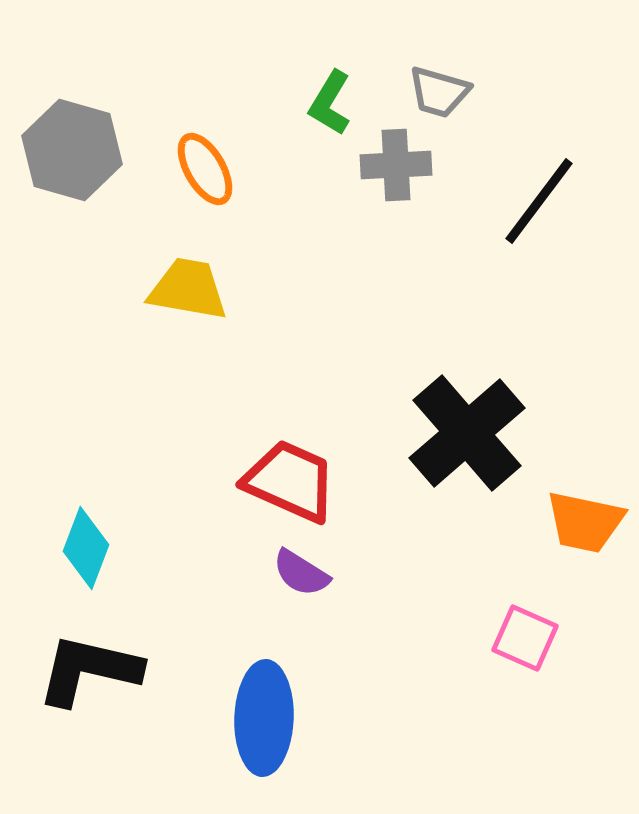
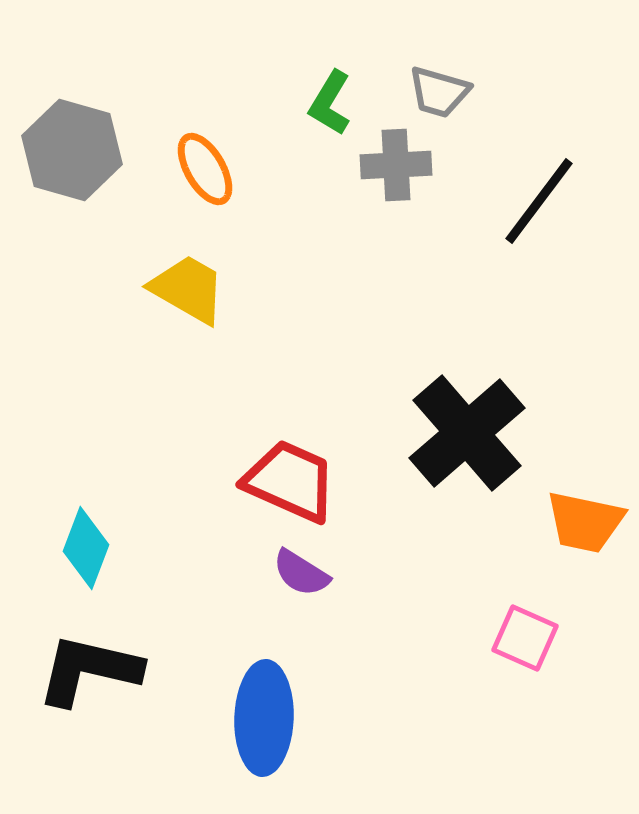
yellow trapezoid: rotated 20 degrees clockwise
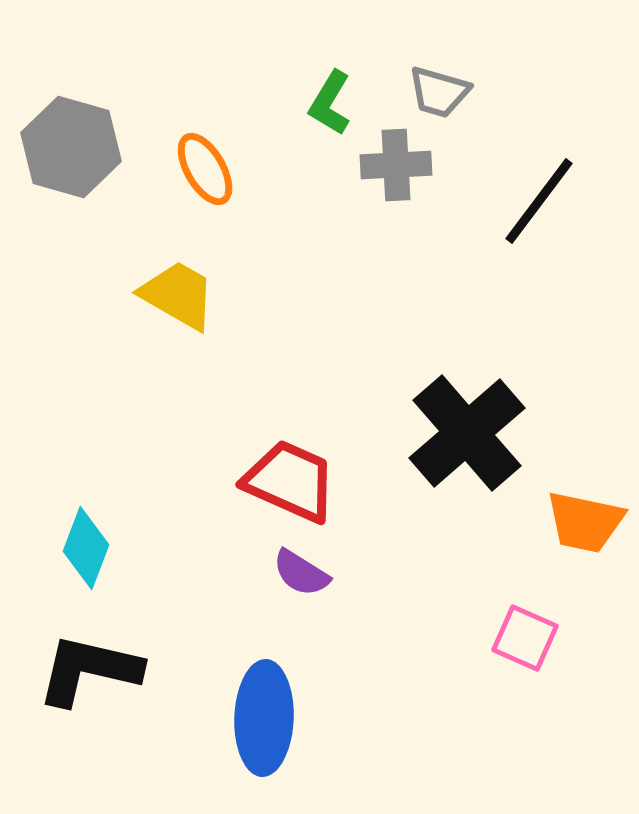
gray hexagon: moved 1 px left, 3 px up
yellow trapezoid: moved 10 px left, 6 px down
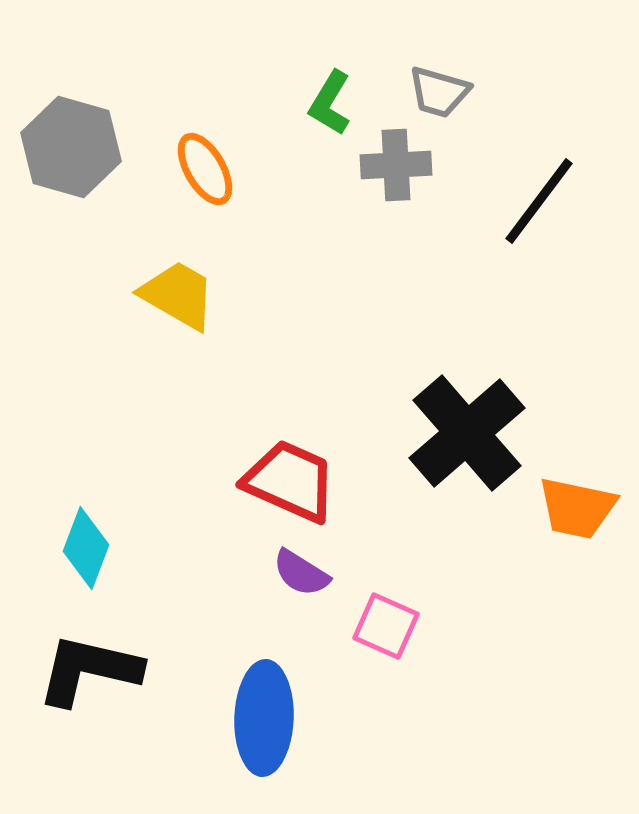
orange trapezoid: moved 8 px left, 14 px up
pink square: moved 139 px left, 12 px up
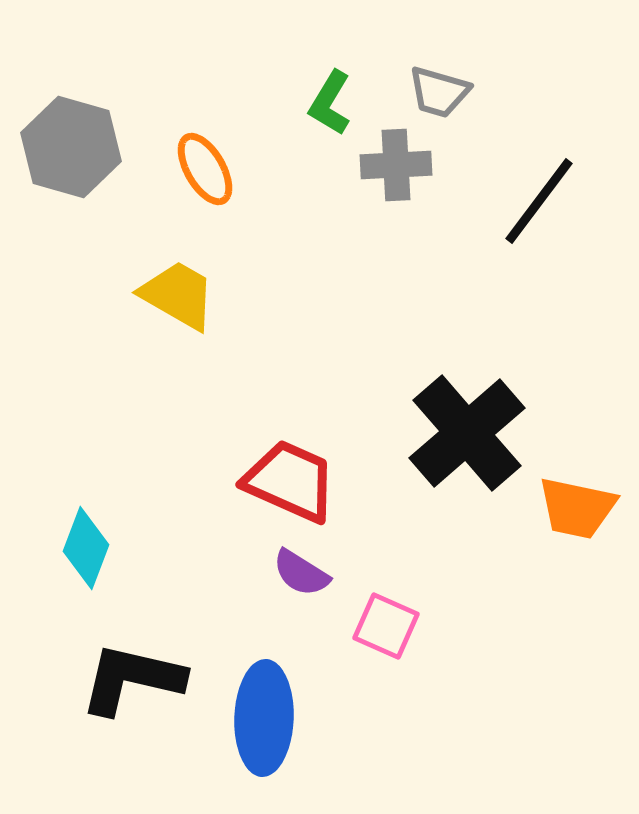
black L-shape: moved 43 px right, 9 px down
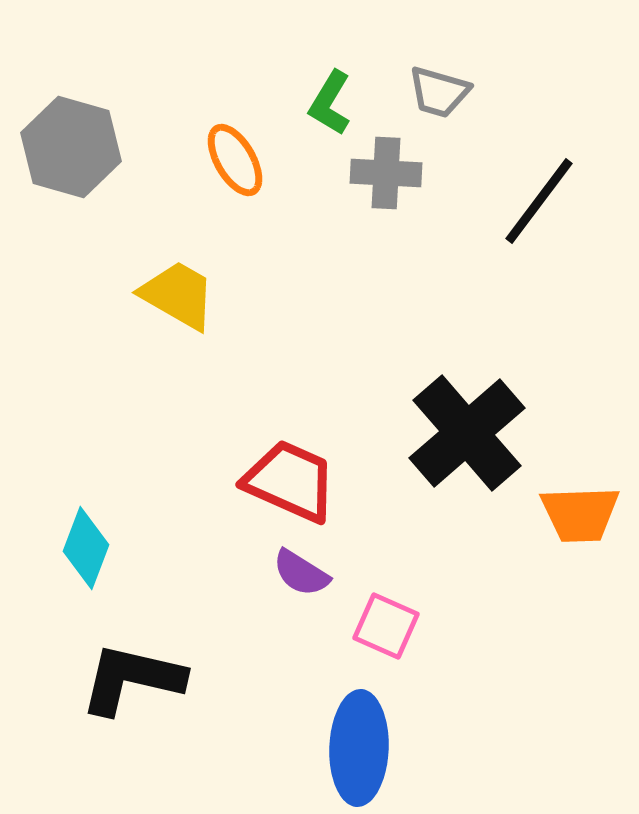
gray cross: moved 10 px left, 8 px down; rotated 6 degrees clockwise
orange ellipse: moved 30 px right, 9 px up
orange trapezoid: moved 3 px right, 6 px down; rotated 14 degrees counterclockwise
blue ellipse: moved 95 px right, 30 px down
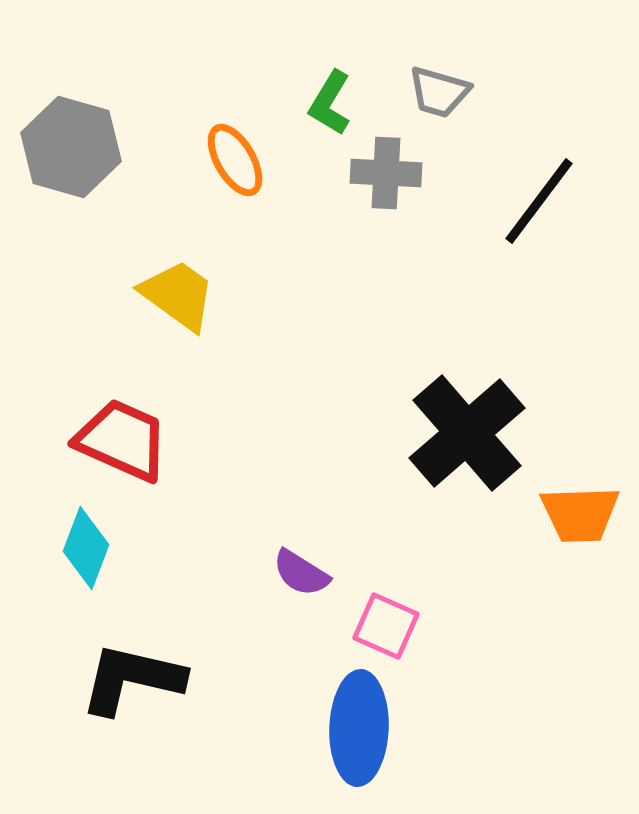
yellow trapezoid: rotated 6 degrees clockwise
red trapezoid: moved 168 px left, 41 px up
blue ellipse: moved 20 px up
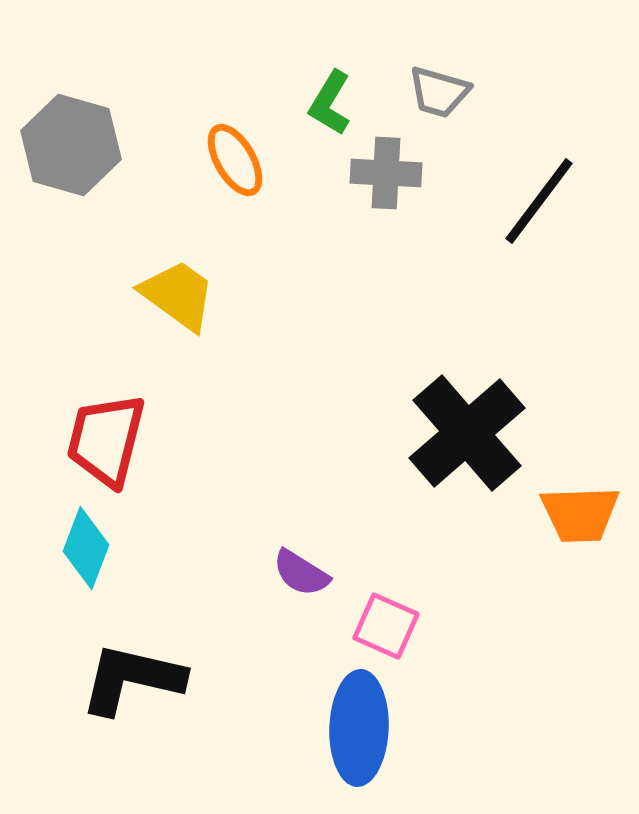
gray hexagon: moved 2 px up
red trapezoid: moved 16 px left; rotated 100 degrees counterclockwise
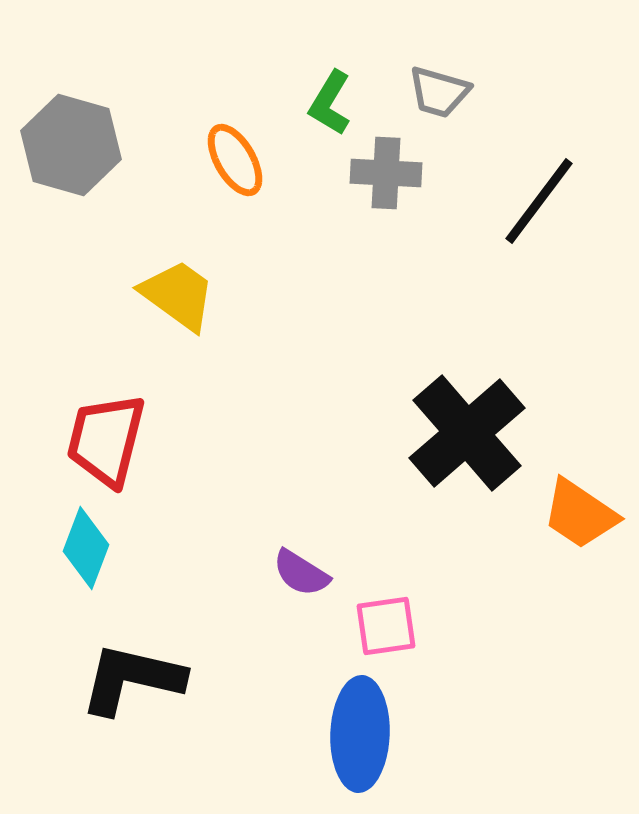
orange trapezoid: rotated 36 degrees clockwise
pink square: rotated 32 degrees counterclockwise
blue ellipse: moved 1 px right, 6 px down
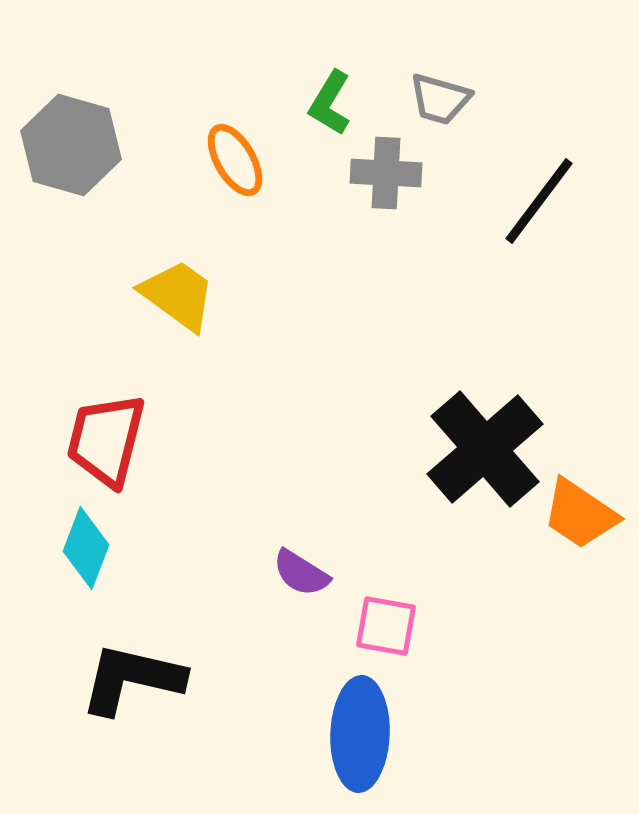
gray trapezoid: moved 1 px right, 7 px down
black cross: moved 18 px right, 16 px down
pink square: rotated 18 degrees clockwise
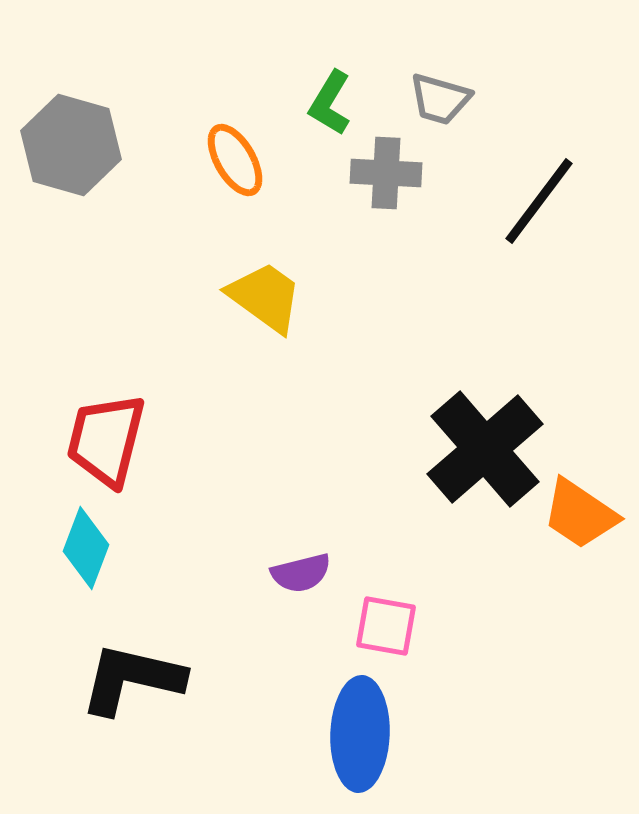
yellow trapezoid: moved 87 px right, 2 px down
purple semicircle: rotated 46 degrees counterclockwise
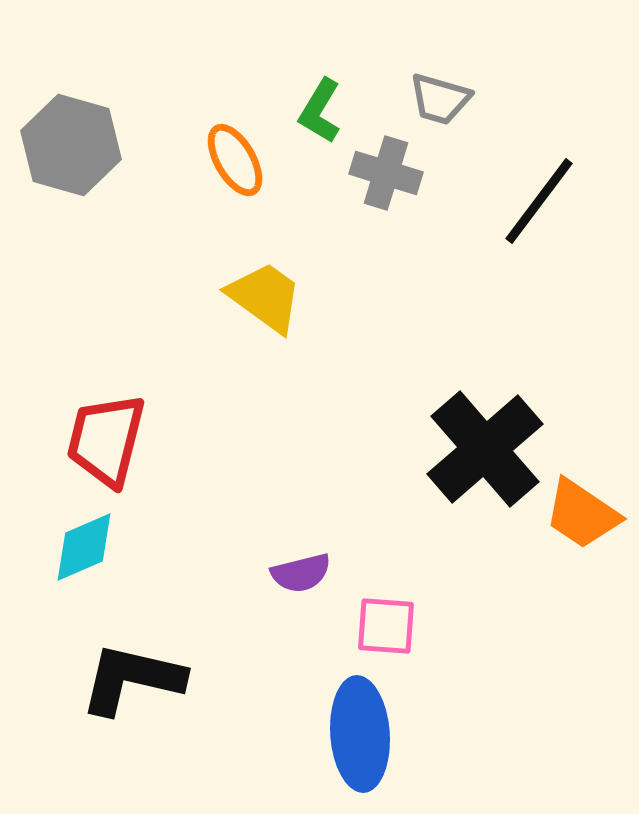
green L-shape: moved 10 px left, 8 px down
gray cross: rotated 14 degrees clockwise
orange trapezoid: moved 2 px right
cyan diamond: moved 2 px left, 1 px up; rotated 46 degrees clockwise
pink square: rotated 6 degrees counterclockwise
blue ellipse: rotated 6 degrees counterclockwise
